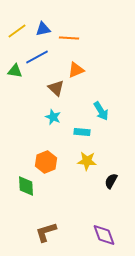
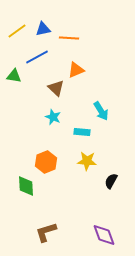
green triangle: moved 1 px left, 5 px down
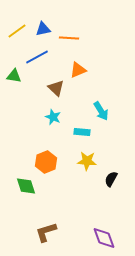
orange triangle: moved 2 px right
black semicircle: moved 2 px up
green diamond: rotated 15 degrees counterclockwise
purple diamond: moved 3 px down
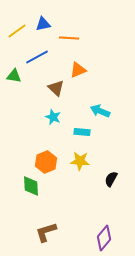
blue triangle: moved 5 px up
cyan arrow: moved 1 px left; rotated 144 degrees clockwise
yellow star: moved 7 px left
green diamond: moved 5 px right; rotated 15 degrees clockwise
purple diamond: rotated 60 degrees clockwise
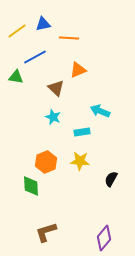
blue line: moved 2 px left
green triangle: moved 2 px right, 1 px down
cyan rectangle: rotated 14 degrees counterclockwise
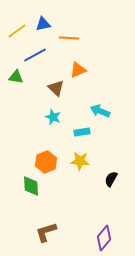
blue line: moved 2 px up
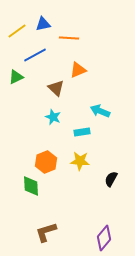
green triangle: rotated 35 degrees counterclockwise
